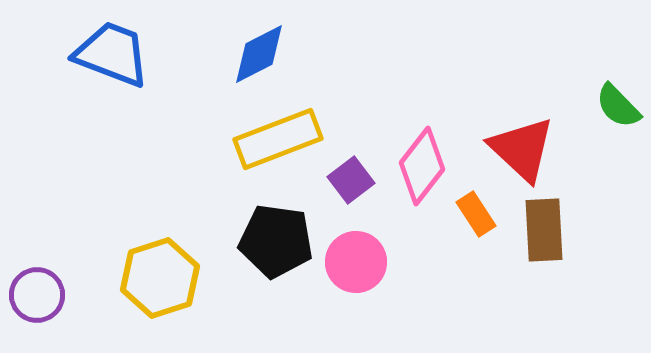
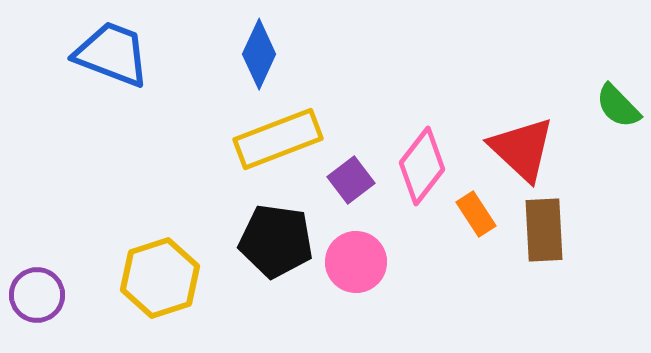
blue diamond: rotated 38 degrees counterclockwise
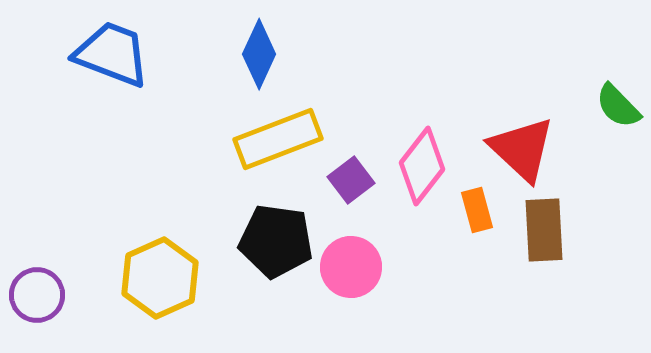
orange rectangle: moved 1 px right, 4 px up; rotated 18 degrees clockwise
pink circle: moved 5 px left, 5 px down
yellow hexagon: rotated 6 degrees counterclockwise
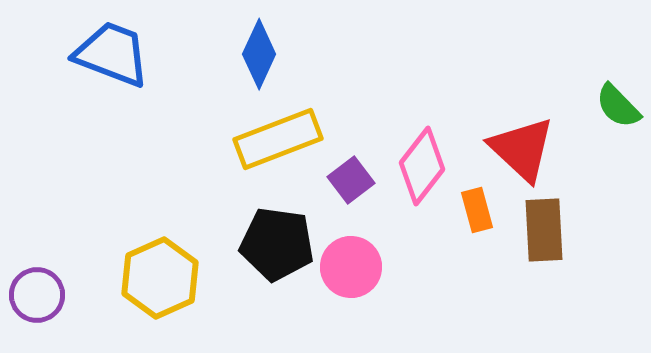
black pentagon: moved 1 px right, 3 px down
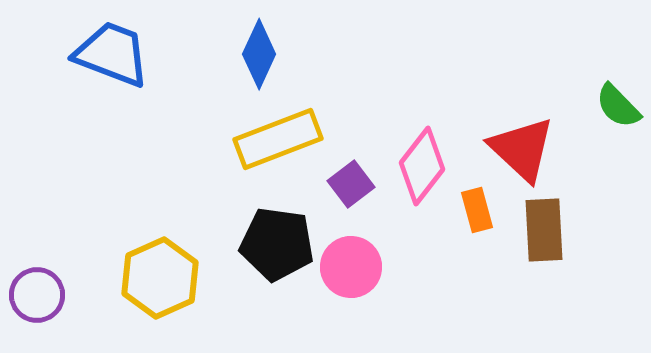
purple square: moved 4 px down
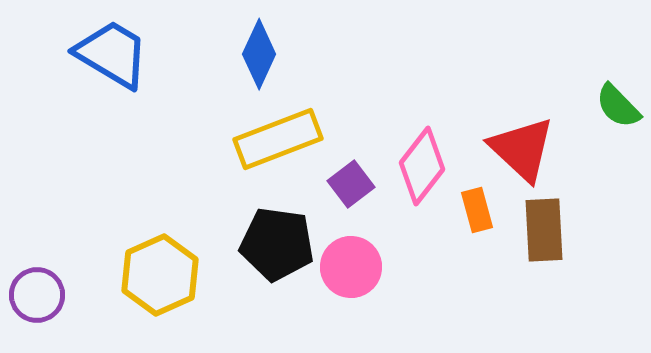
blue trapezoid: rotated 10 degrees clockwise
yellow hexagon: moved 3 px up
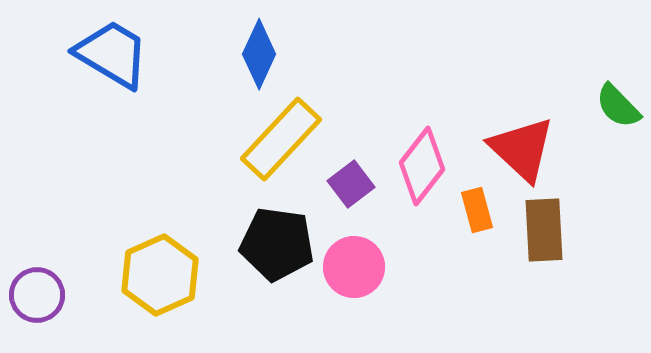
yellow rectangle: moved 3 px right; rotated 26 degrees counterclockwise
pink circle: moved 3 px right
